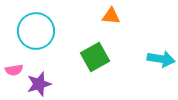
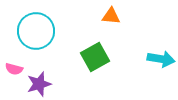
pink semicircle: moved 1 px up; rotated 24 degrees clockwise
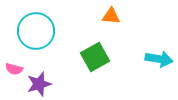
cyan arrow: moved 2 px left
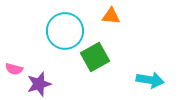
cyan circle: moved 29 px right
cyan arrow: moved 9 px left, 21 px down
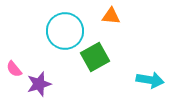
pink semicircle: rotated 36 degrees clockwise
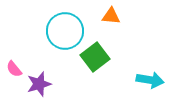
green square: rotated 8 degrees counterclockwise
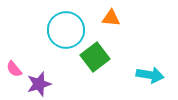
orange triangle: moved 2 px down
cyan circle: moved 1 px right, 1 px up
cyan arrow: moved 5 px up
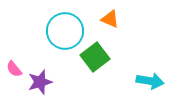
orange triangle: moved 1 px left, 1 px down; rotated 18 degrees clockwise
cyan circle: moved 1 px left, 1 px down
cyan arrow: moved 6 px down
purple star: moved 1 px right, 2 px up
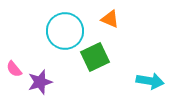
green square: rotated 12 degrees clockwise
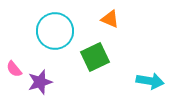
cyan circle: moved 10 px left
